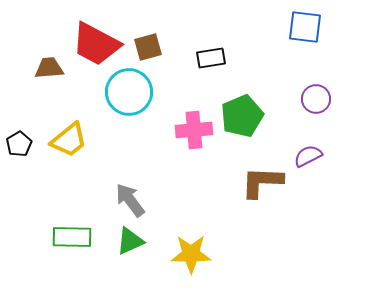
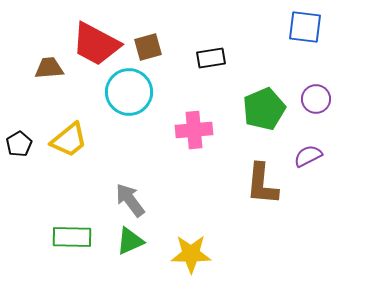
green pentagon: moved 22 px right, 7 px up
brown L-shape: moved 2 px down; rotated 87 degrees counterclockwise
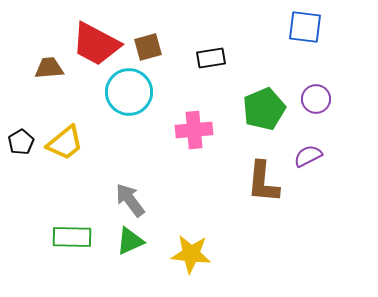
yellow trapezoid: moved 4 px left, 3 px down
black pentagon: moved 2 px right, 2 px up
brown L-shape: moved 1 px right, 2 px up
yellow star: rotated 6 degrees clockwise
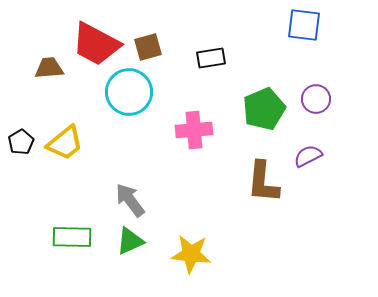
blue square: moved 1 px left, 2 px up
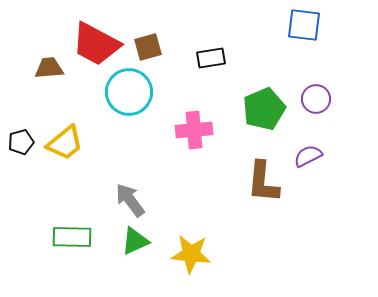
black pentagon: rotated 15 degrees clockwise
green triangle: moved 5 px right
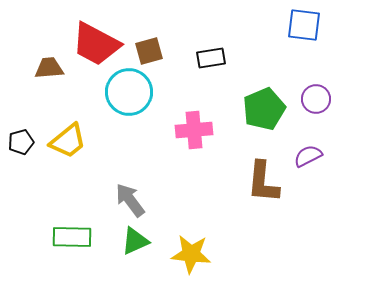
brown square: moved 1 px right, 4 px down
yellow trapezoid: moved 3 px right, 2 px up
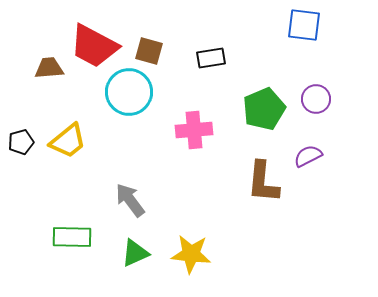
red trapezoid: moved 2 px left, 2 px down
brown square: rotated 32 degrees clockwise
green triangle: moved 12 px down
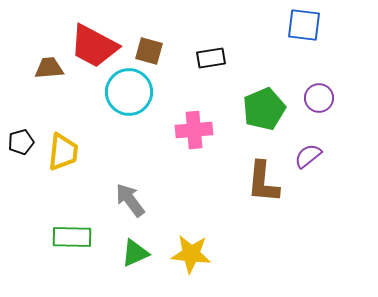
purple circle: moved 3 px right, 1 px up
yellow trapezoid: moved 5 px left, 11 px down; rotated 45 degrees counterclockwise
purple semicircle: rotated 12 degrees counterclockwise
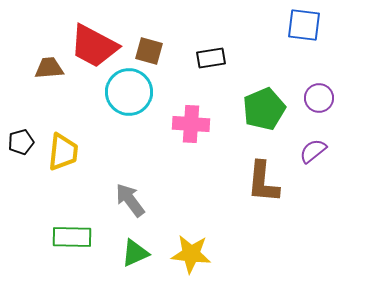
pink cross: moved 3 px left, 6 px up; rotated 9 degrees clockwise
purple semicircle: moved 5 px right, 5 px up
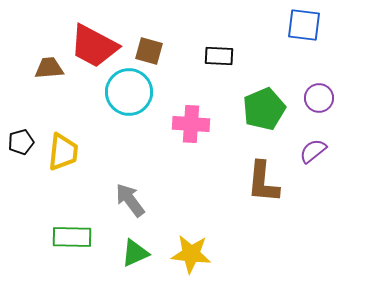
black rectangle: moved 8 px right, 2 px up; rotated 12 degrees clockwise
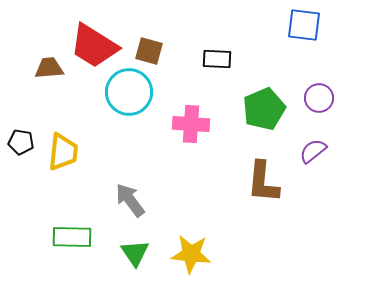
red trapezoid: rotated 4 degrees clockwise
black rectangle: moved 2 px left, 3 px down
black pentagon: rotated 25 degrees clockwise
green triangle: rotated 40 degrees counterclockwise
